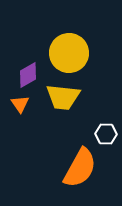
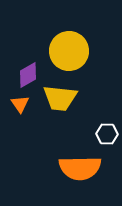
yellow circle: moved 2 px up
yellow trapezoid: moved 3 px left, 1 px down
white hexagon: moved 1 px right
orange semicircle: rotated 60 degrees clockwise
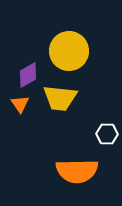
orange semicircle: moved 3 px left, 3 px down
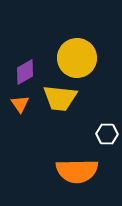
yellow circle: moved 8 px right, 7 px down
purple diamond: moved 3 px left, 3 px up
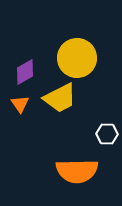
yellow trapezoid: rotated 33 degrees counterclockwise
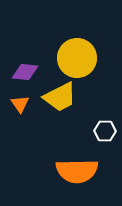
purple diamond: rotated 36 degrees clockwise
yellow trapezoid: moved 1 px up
white hexagon: moved 2 px left, 3 px up
